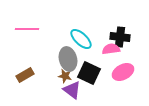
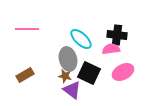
black cross: moved 3 px left, 2 px up
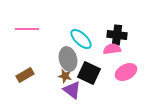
pink semicircle: moved 1 px right
pink ellipse: moved 3 px right
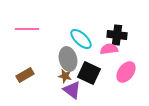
pink semicircle: moved 3 px left
pink ellipse: rotated 25 degrees counterclockwise
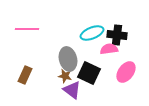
cyan ellipse: moved 11 px right, 6 px up; rotated 65 degrees counterclockwise
brown rectangle: rotated 36 degrees counterclockwise
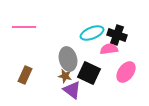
pink line: moved 3 px left, 2 px up
black cross: rotated 12 degrees clockwise
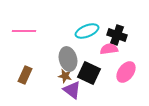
pink line: moved 4 px down
cyan ellipse: moved 5 px left, 2 px up
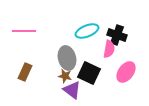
pink semicircle: rotated 108 degrees clockwise
gray ellipse: moved 1 px left, 1 px up
brown rectangle: moved 3 px up
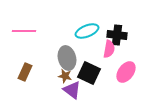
black cross: rotated 12 degrees counterclockwise
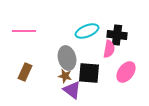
black square: rotated 20 degrees counterclockwise
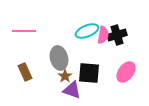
black cross: rotated 24 degrees counterclockwise
pink semicircle: moved 6 px left, 14 px up
gray ellipse: moved 8 px left
brown rectangle: rotated 48 degrees counterclockwise
brown star: rotated 24 degrees clockwise
purple triangle: rotated 18 degrees counterclockwise
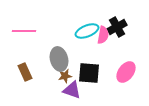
black cross: moved 8 px up; rotated 12 degrees counterclockwise
gray ellipse: moved 1 px down
brown star: rotated 24 degrees clockwise
